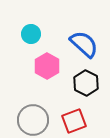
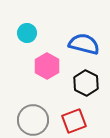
cyan circle: moved 4 px left, 1 px up
blue semicircle: rotated 28 degrees counterclockwise
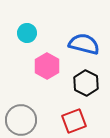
gray circle: moved 12 px left
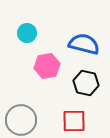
pink hexagon: rotated 20 degrees clockwise
black hexagon: rotated 15 degrees counterclockwise
red square: rotated 20 degrees clockwise
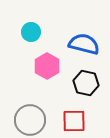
cyan circle: moved 4 px right, 1 px up
pink hexagon: rotated 20 degrees counterclockwise
gray circle: moved 9 px right
